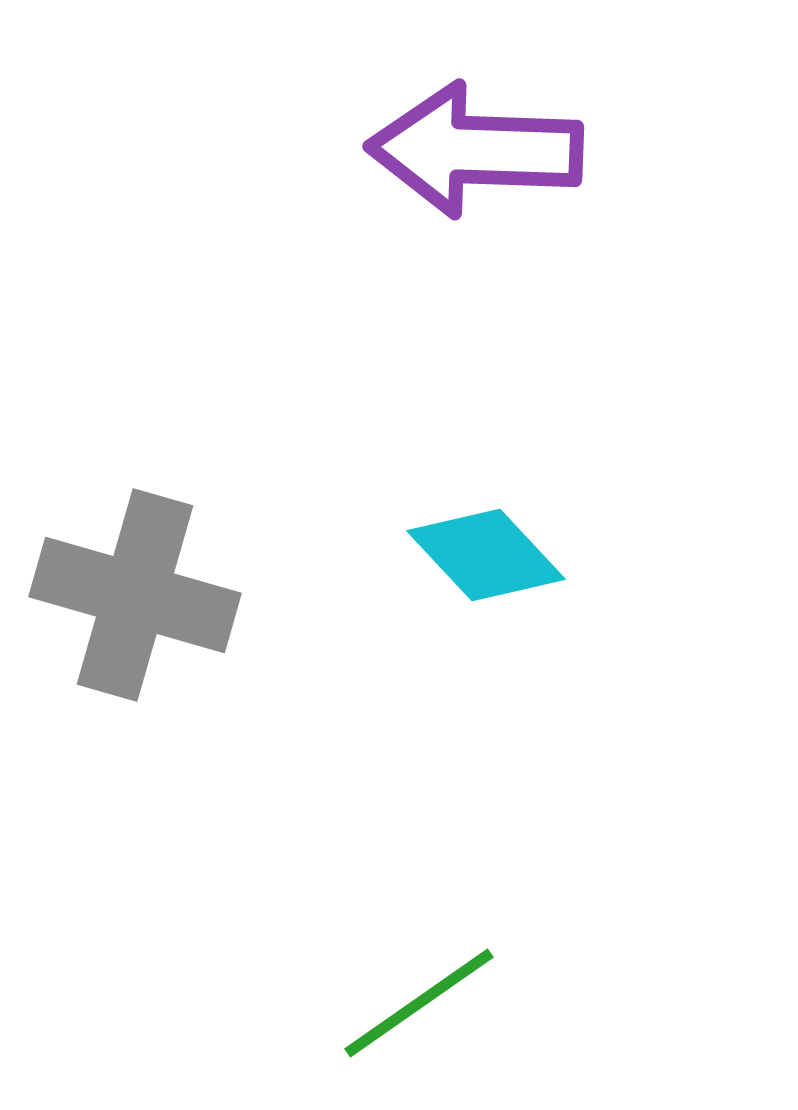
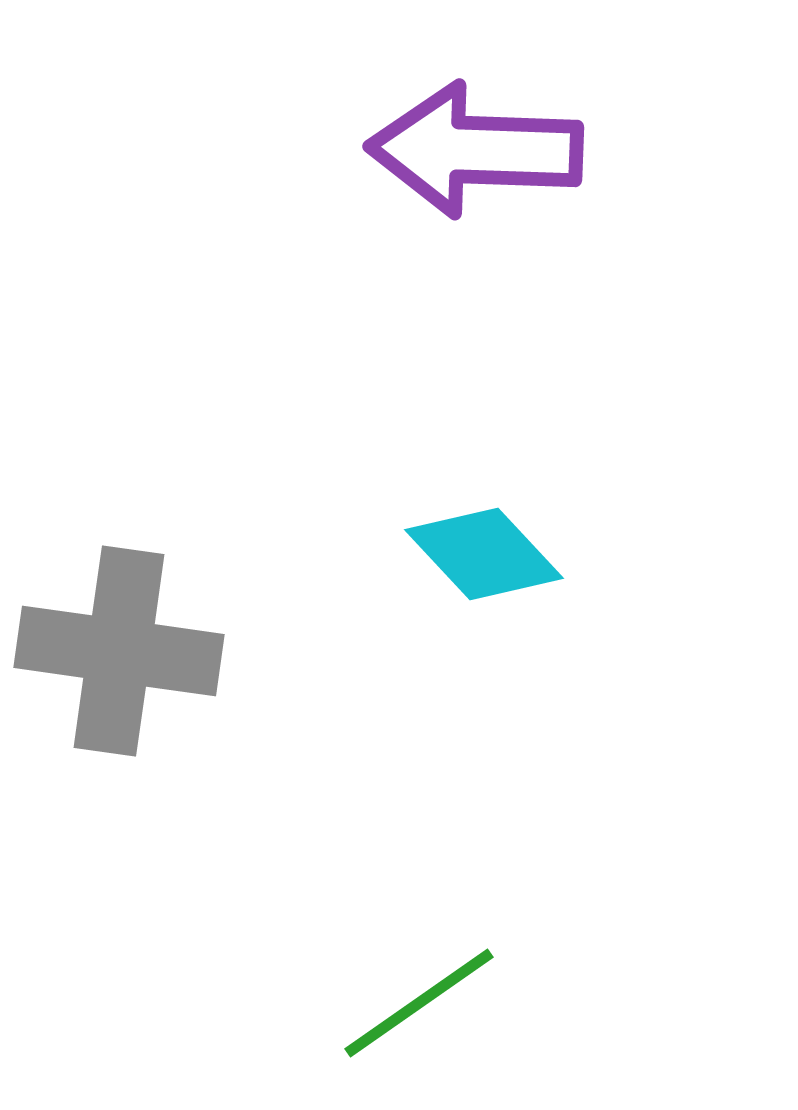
cyan diamond: moved 2 px left, 1 px up
gray cross: moved 16 px left, 56 px down; rotated 8 degrees counterclockwise
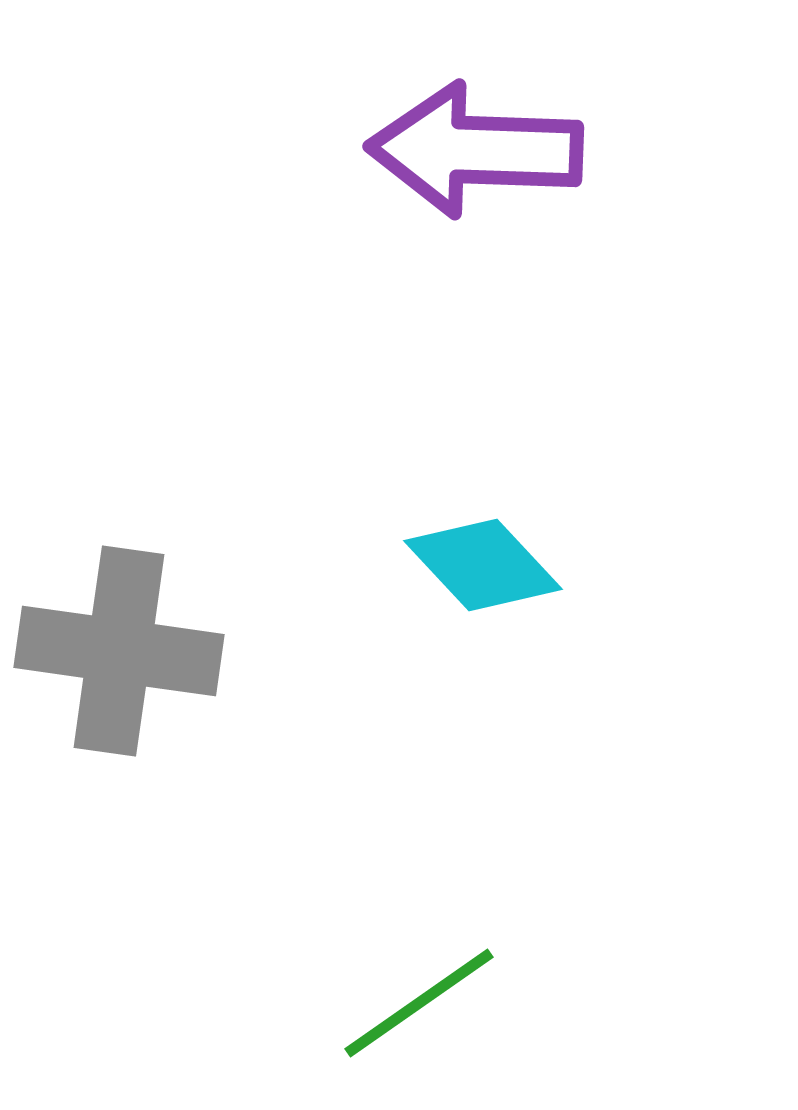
cyan diamond: moved 1 px left, 11 px down
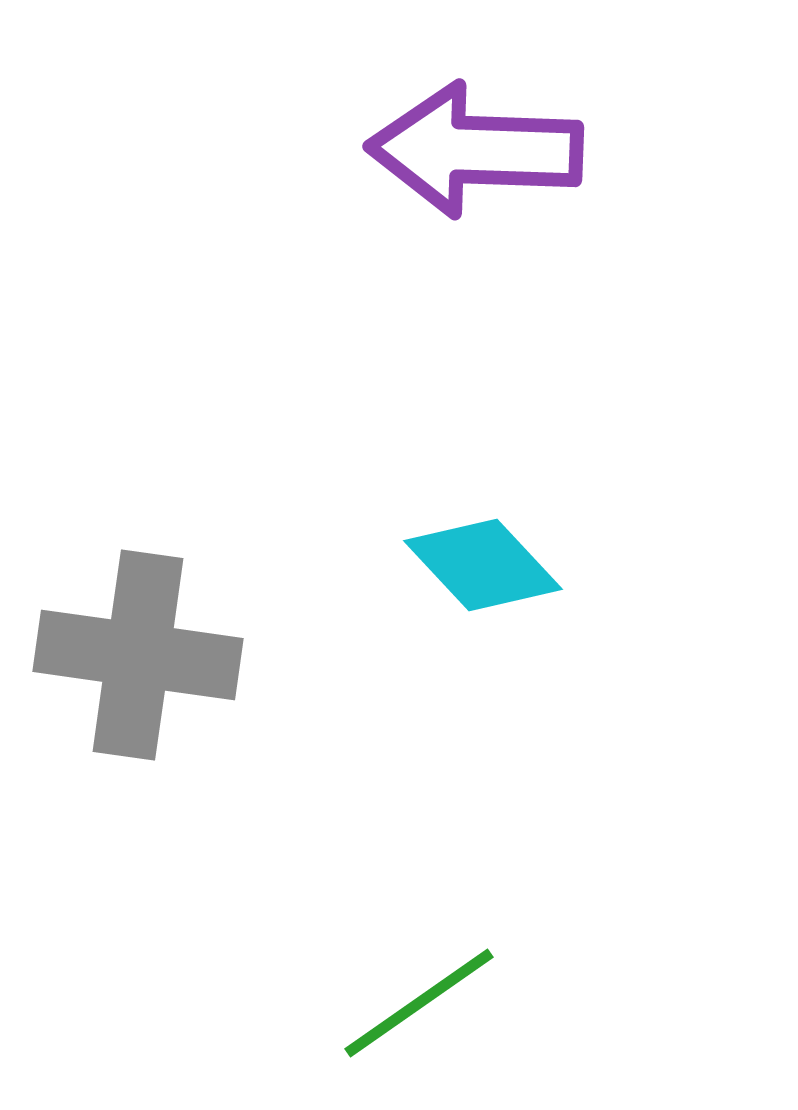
gray cross: moved 19 px right, 4 px down
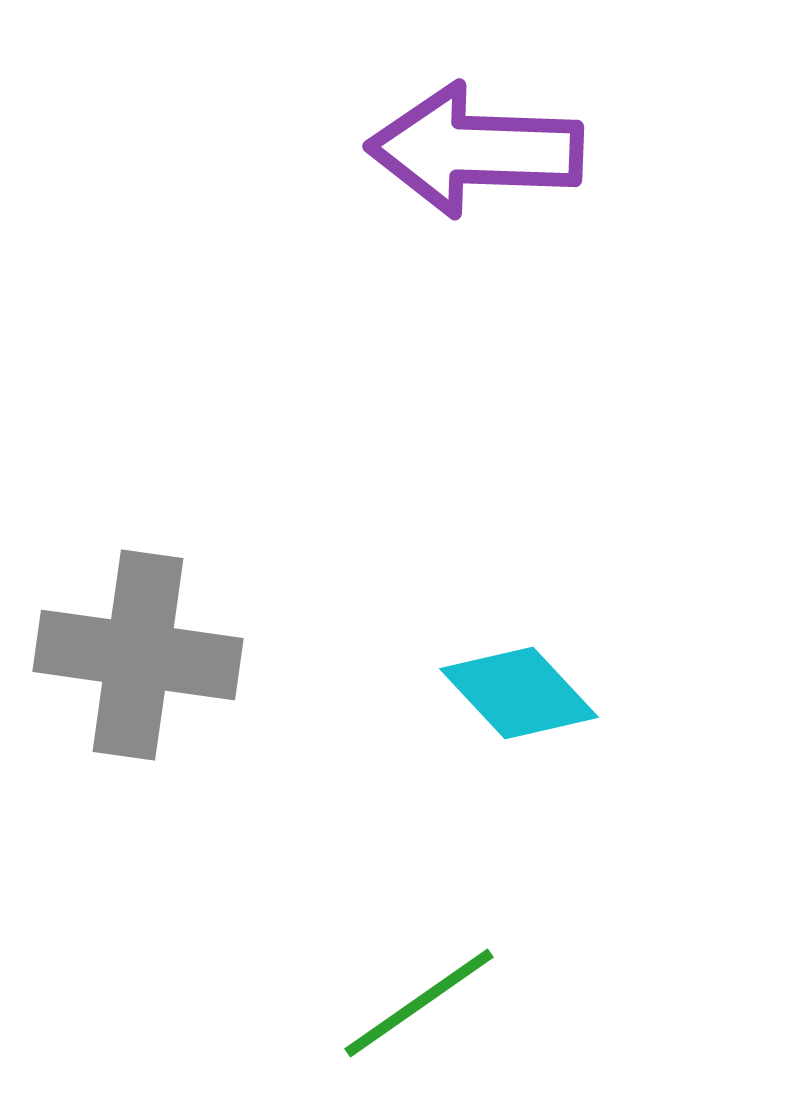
cyan diamond: moved 36 px right, 128 px down
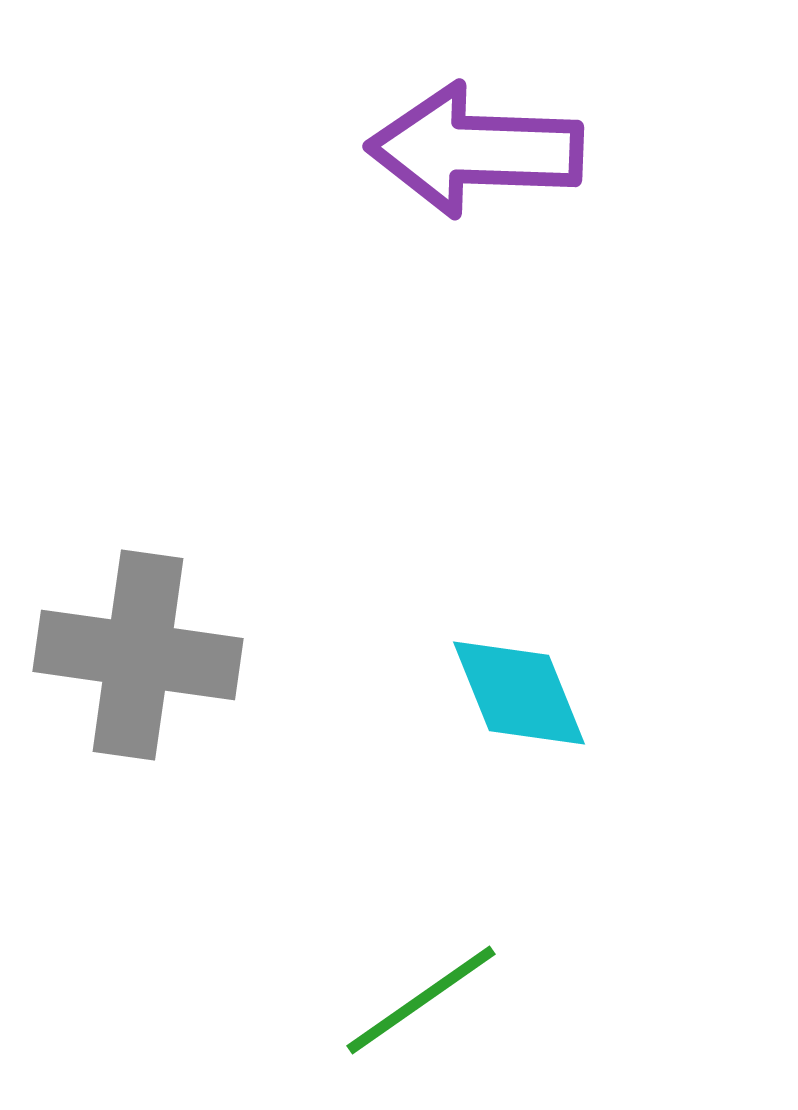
cyan diamond: rotated 21 degrees clockwise
green line: moved 2 px right, 3 px up
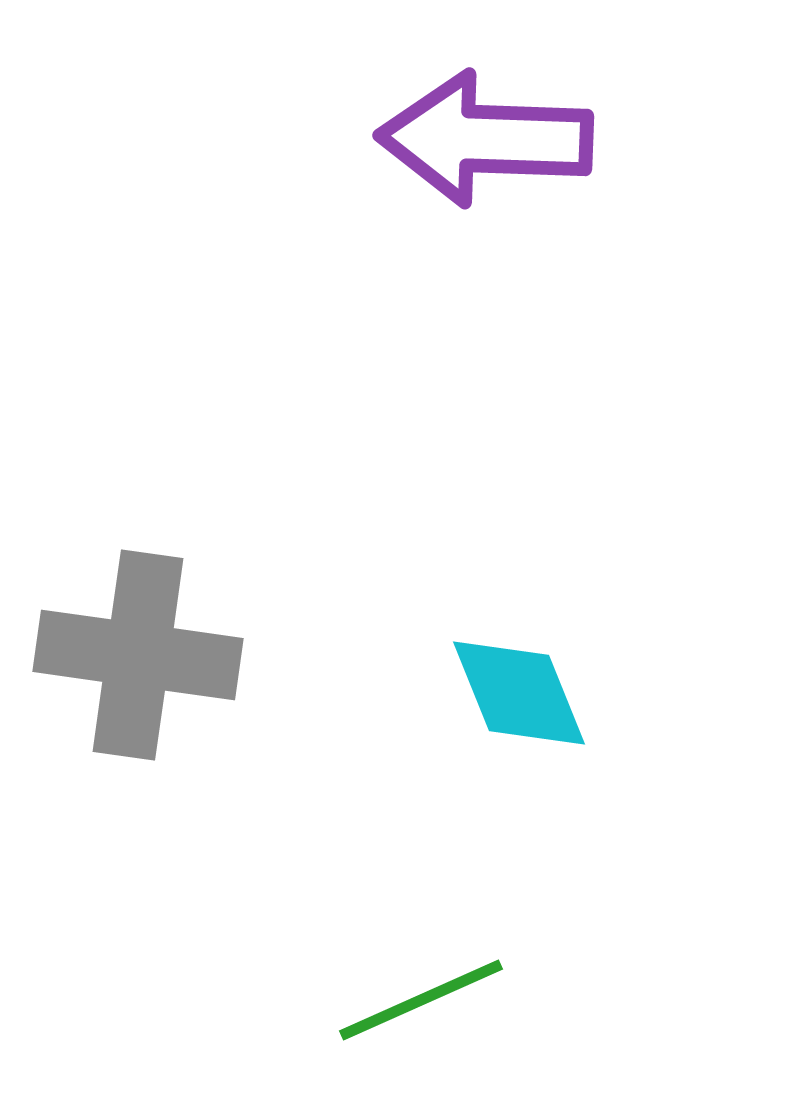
purple arrow: moved 10 px right, 11 px up
green line: rotated 11 degrees clockwise
